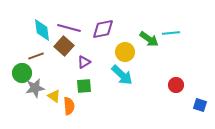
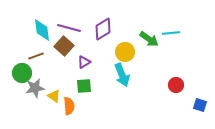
purple diamond: rotated 20 degrees counterclockwise
cyan arrow: rotated 25 degrees clockwise
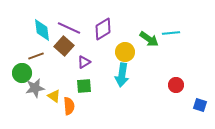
purple line: rotated 10 degrees clockwise
cyan arrow: rotated 30 degrees clockwise
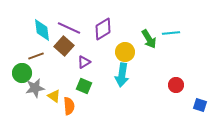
green arrow: rotated 24 degrees clockwise
green square: rotated 28 degrees clockwise
